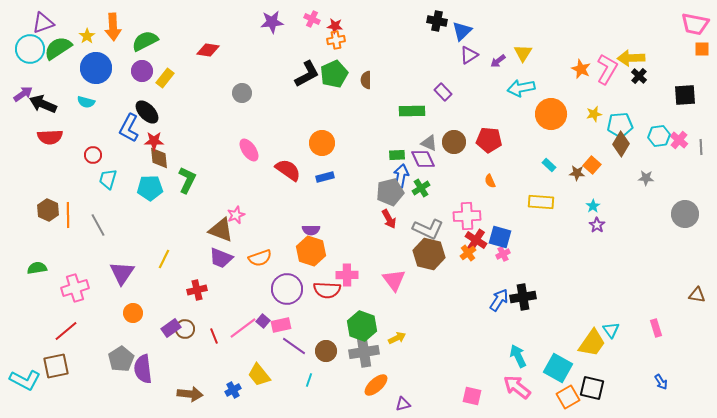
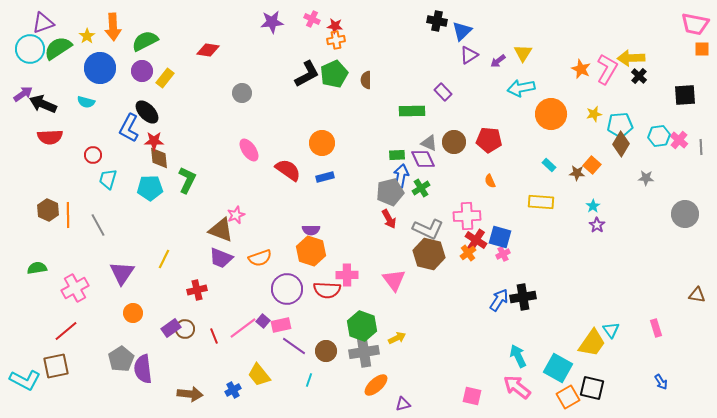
blue circle at (96, 68): moved 4 px right
pink cross at (75, 288): rotated 12 degrees counterclockwise
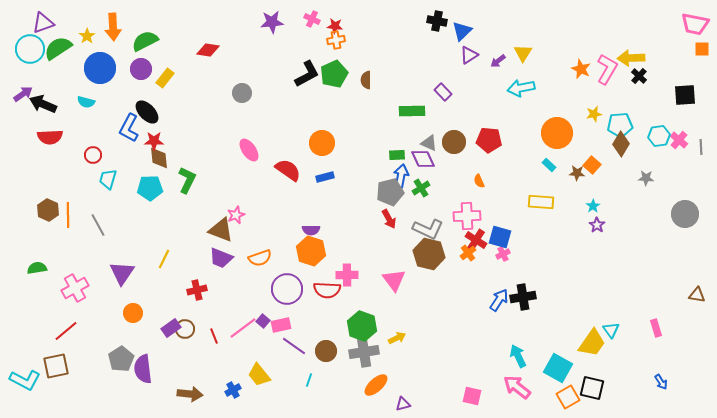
purple circle at (142, 71): moved 1 px left, 2 px up
orange circle at (551, 114): moved 6 px right, 19 px down
orange semicircle at (490, 181): moved 11 px left
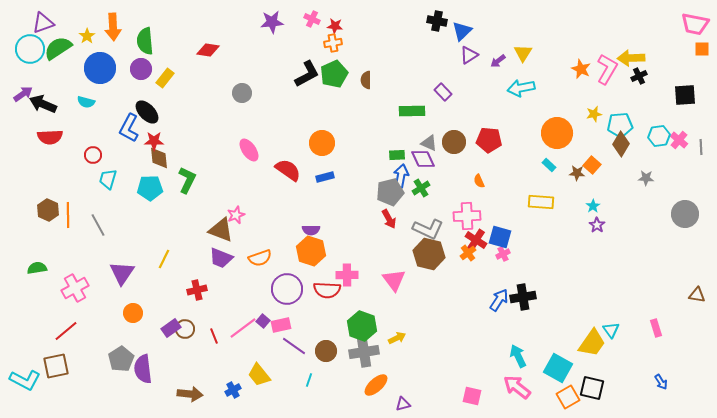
orange cross at (336, 40): moved 3 px left, 3 px down
green semicircle at (145, 41): rotated 68 degrees counterclockwise
black cross at (639, 76): rotated 21 degrees clockwise
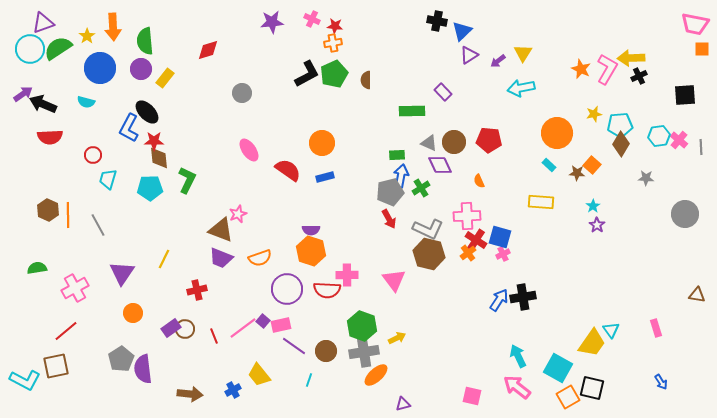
red diamond at (208, 50): rotated 25 degrees counterclockwise
purple diamond at (423, 159): moved 17 px right, 6 px down
pink star at (236, 215): moved 2 px right, 1 px up
orange ellipse at (376, 385): moved 10 px up
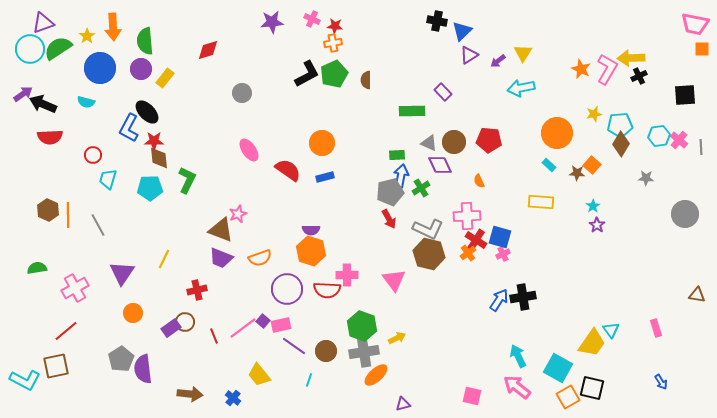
brown circle at (185, 329): moved 7 px up
blue cross at (233, 390): moved 8 px down; rotated 21 degrees counterclockwise
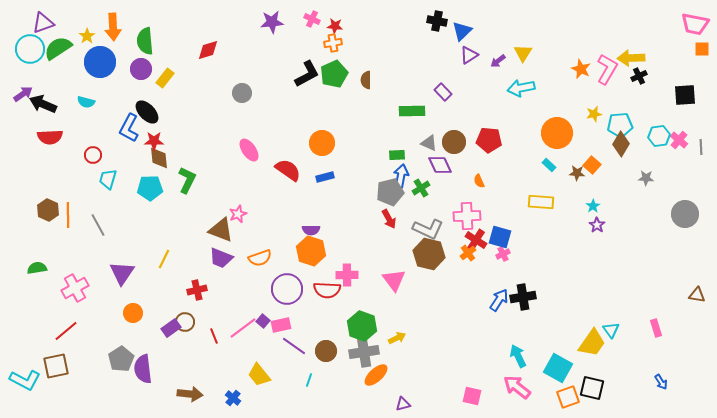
blue circle at (100, 68): moved 6 px up
orange square at (568, 397): rotated 10 degrees clockwise
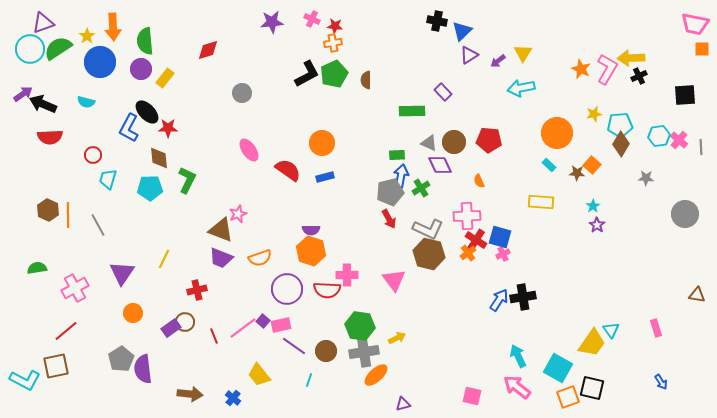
red star at (154, 141): moved 14 px right, 13 px up
green hexagon at (362, 326): moved 2 px left; rotated 12 degrees counterclockwise
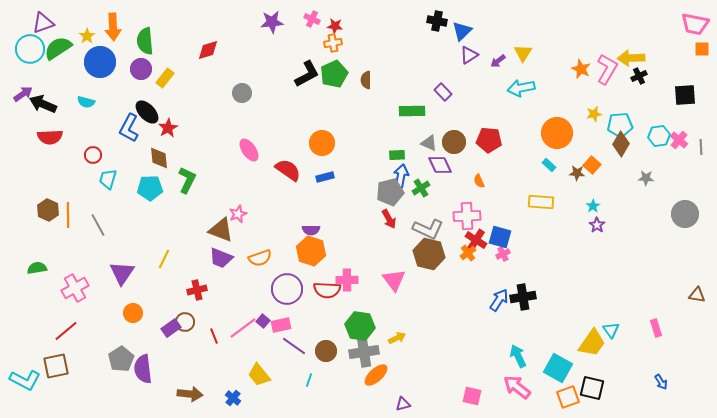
red star at (168, 128): rotated 30 degrees counterclockwise
pink cross at (347, 275): moved 5 px down
